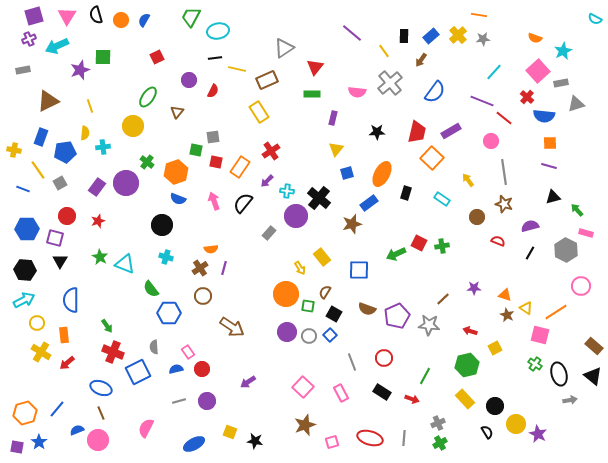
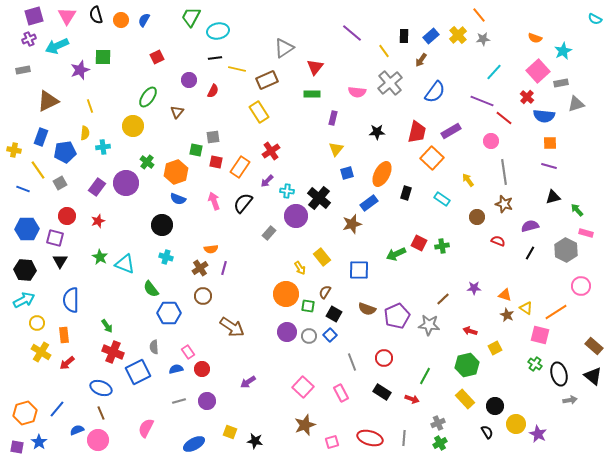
orange line at (479, 15): rotated 42 degrees clockwise
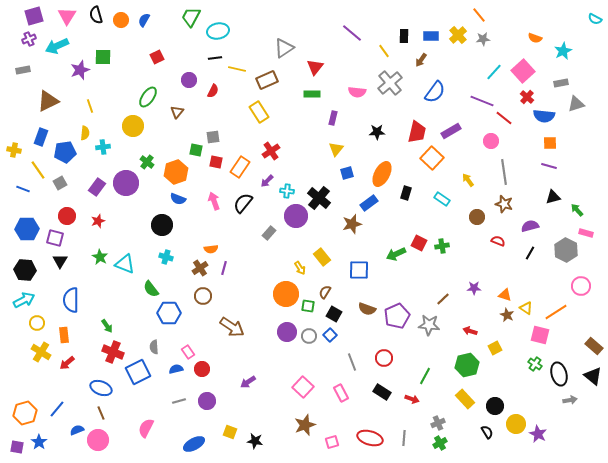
blue rectangle at (431, 36): rotated 42 degrees clockwise
pink square at (538, 71): moved 15 px left
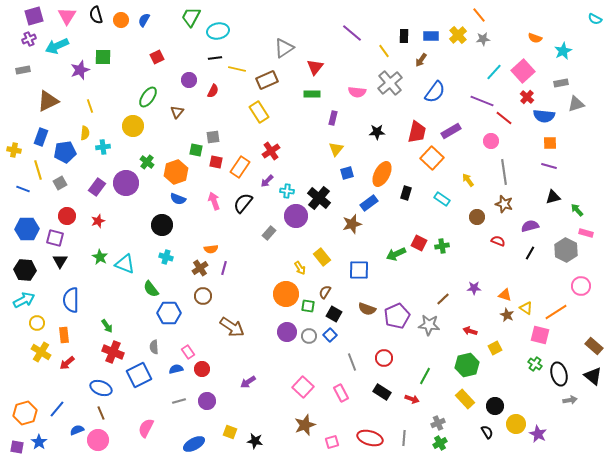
yellow line at (38, 170): rotated 18 degrees clockwise
blue square at (138, 372): moved 1 px right, 3 px down
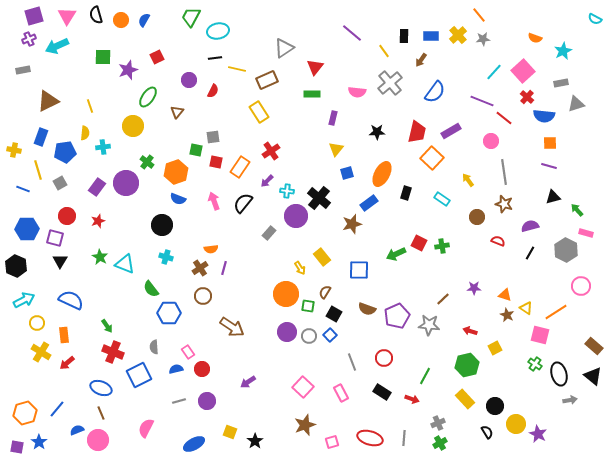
purple star at (80, 70): moved 48 px right
black hexagon at (25, 270): moved 9 px left, 4 px up; rotated 20 degrees clockwise
blue semicircle at (71, 300): rotated 115 degrees clockwise
black star at (255, 441): rotated 28 degrees clockwise
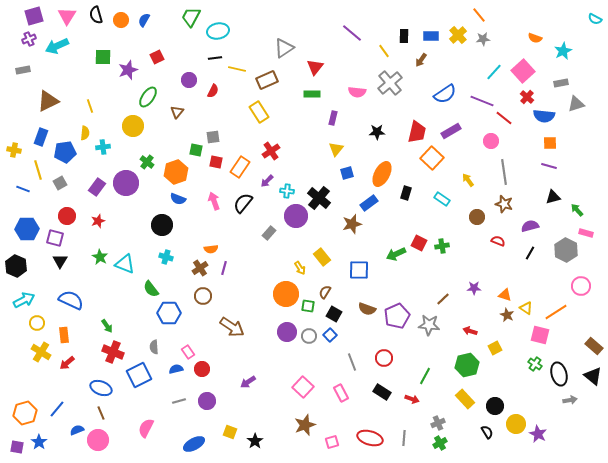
blue semicircle at (435, 92): moved 10 px right, 2 px down; rotated 20 degrees clockwise
